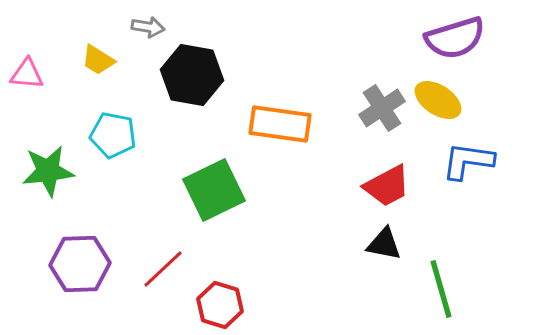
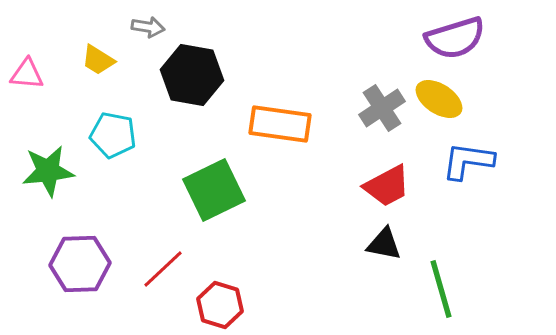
yellow ellipse: moved 1 px right, 1 px up
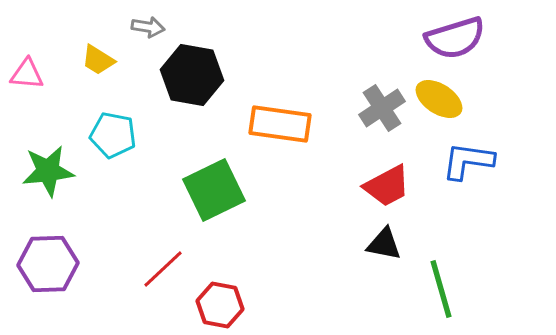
purple hexagon: moved 32 px left
red hexagon: rotated 6 degrees counterclockwise
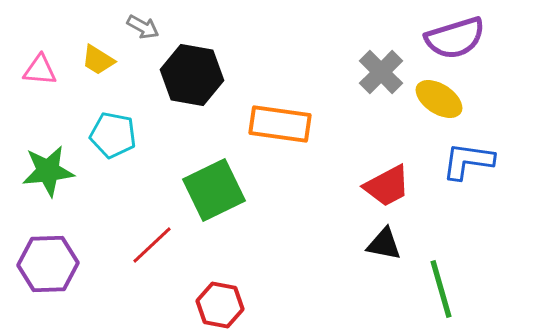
gray arrow: moved 5 px left; rotated 20 degrees clockwise
pink triangle: moved 13 px right, 4 px up
gray cross: moved 1 px left, 36 px up; rotated 12 degrees counterclockwise
red line: moved 11 px left, 24 px up
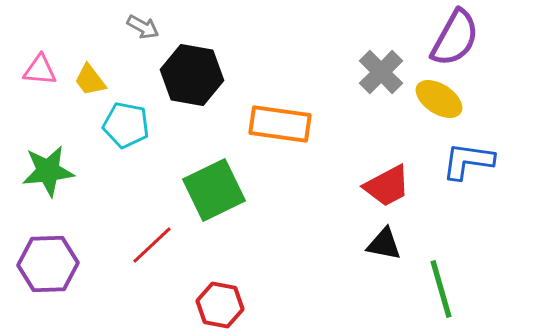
purple semicircle: rotated 44 degrees counterclockwise
yellow trapezoid: moved 8 px left, 20 px down; rotated 21 degrees clockwise
cyan pentagon: moved 13 px right, 10 px up
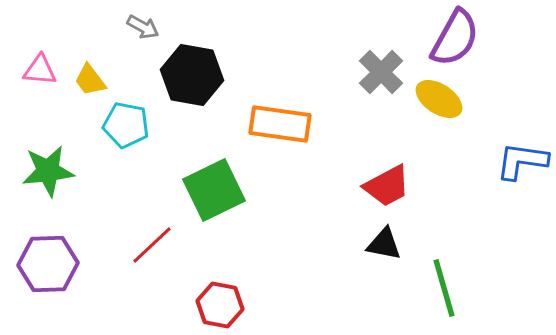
blue L-shape: moved 54 px right
green line: moved 3 px right, 1 px up
